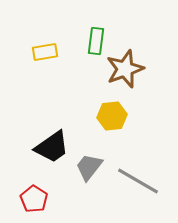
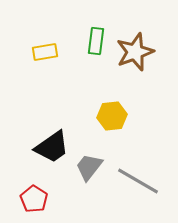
brown star: moved 10 px right, 17 px up
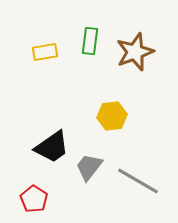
green rectangle: moved 6 px left
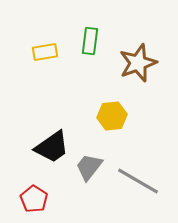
brown star: moved 3 px right, 11 px down
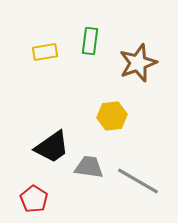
gray trapezoid: rotated 60 degrees clockwise
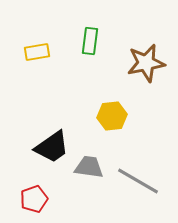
yellow rectangle: moved 8 px left
brown star: moved 8 px right; rotated 9 degrees clockwise
red pentagon: rotated 20 degrees clockwise
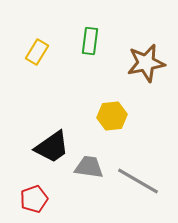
yellow rectangle: rotated 50 degrees counterclockwise
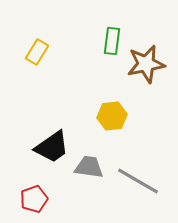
green rectangle: moved 22 px right
brown star: moved 1 px down
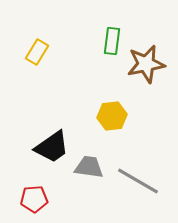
red pentagon: rotated 16 degrees clockwise
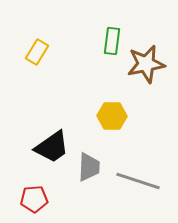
yellow hexagon: rotated 8 degrees clockwise
gray trapezoid: rotated 84 degrees clockwise
gray line: rotated 12 degrees counterclockwise
